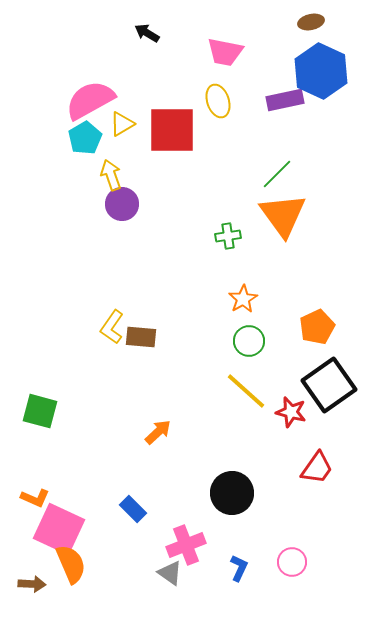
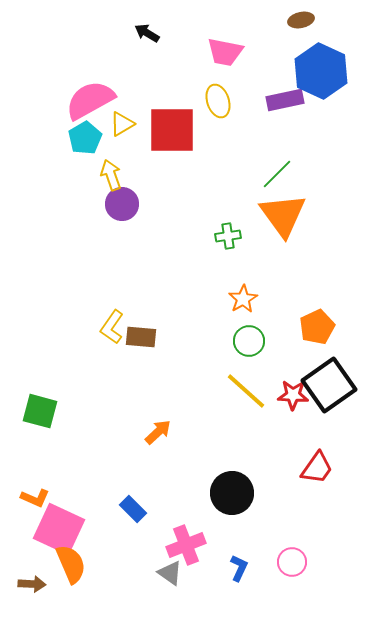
brown ellipse: moved 10 px left, 2 px up
red star: moved 2 px right, 17 px up; rotated 12 degrees counterclockwise
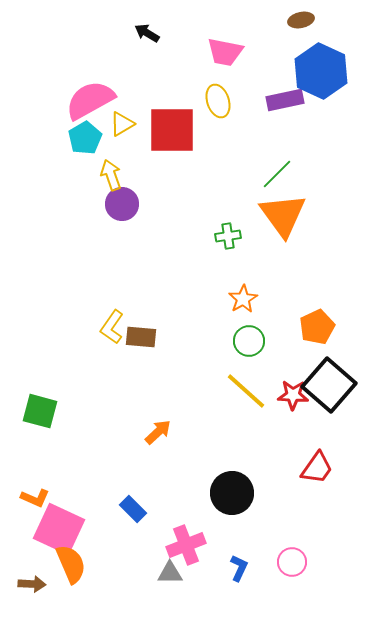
black square: rotated 14 degrees counterclockwise
gray triangle: rotated 36 degrees counterclockwise
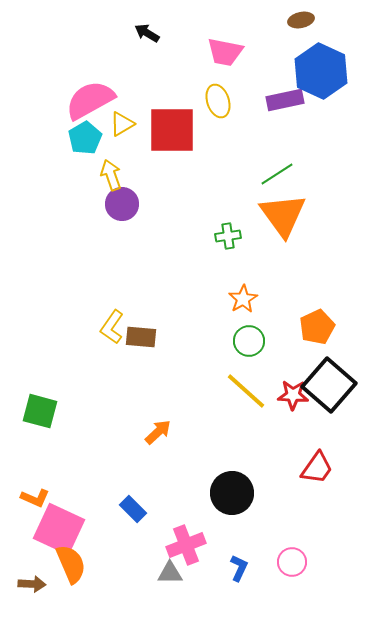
green line: rotated 12 degrees clockwise
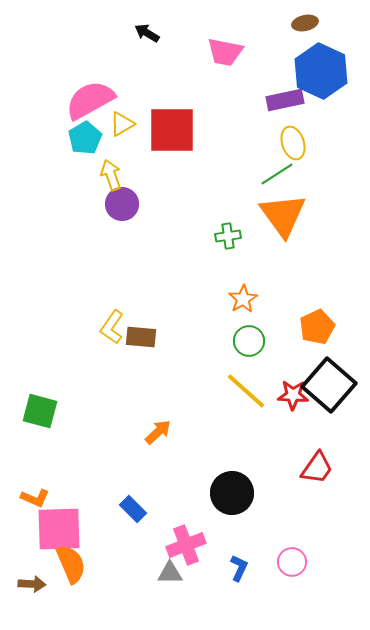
brown ellipse: moved 4 px right, 3 px down
yellow ellipse: moved 75 px right, 42 px down
pink square: rotated 27 degrees counterclockwise
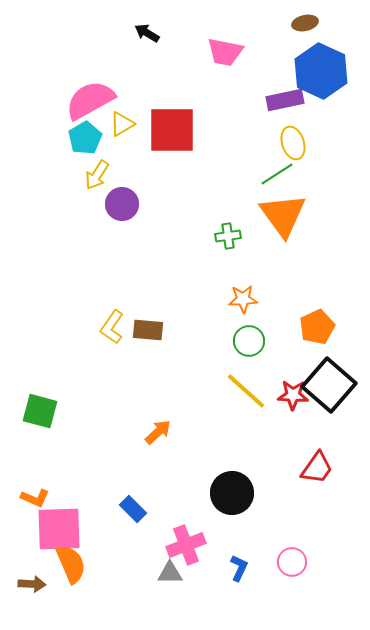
yellow arrow: moved 14 px left; rotated 128 degrees counterclockwise
orange star: rotated 28 degrees clockwise
brown rectangle: moved 7 px right, 7 px up
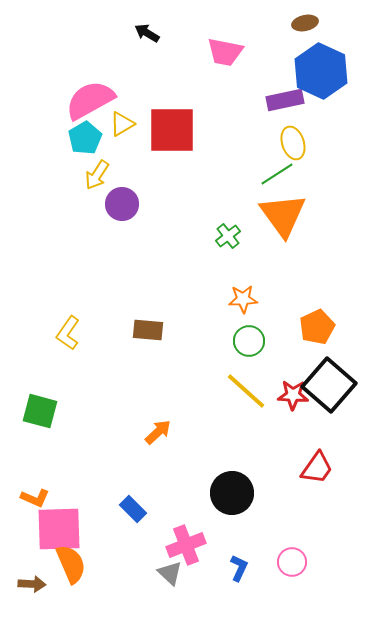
green cross: rotated 30 degrees counterclockwise
yellow L-shape: moved 44 px left, 6 px down
gray triangle: rotated 44 degrees clockwise
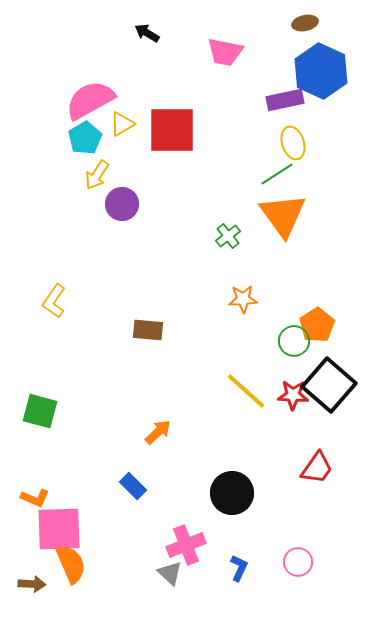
orange pentagon: moved 2 px up; rotated 8 degrees counterclockwise
yellow L-shape: moved 14 px left, 32 px up
green circle: moved 45 px right
blue rectangle: moved 23 px up
pink circle: moved 6 px right
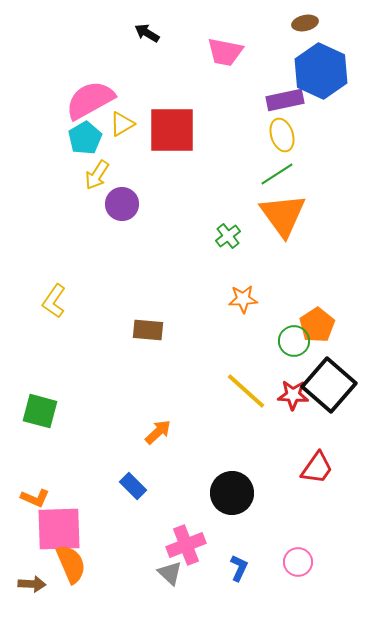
yellow ellipse: moved 11 px left, 8 px up
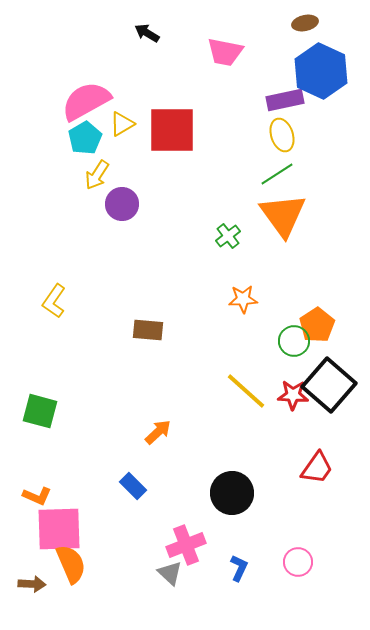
pink semicircle: moved 4 px left, 1 px down
orange L-shape: moved 2 px right, 2 px up
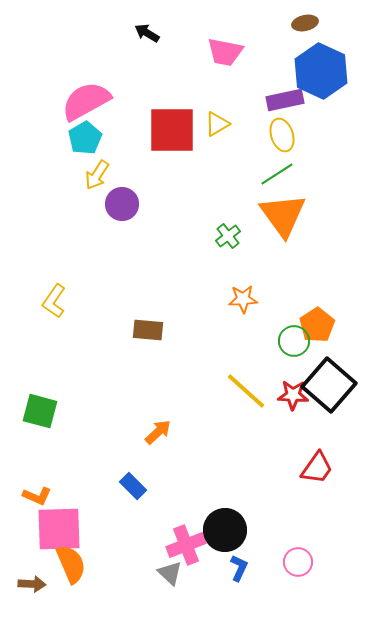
yellow triangle: moved 95 px right
black circle: moved 7 px left, 37 px down
